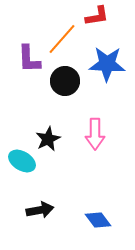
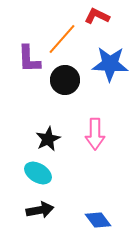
red L-shape: rotated 145 degrees counterclockwise
blue star: moved 3 px right
black circle: moved 1 px up
cyan ellipse: moved 16 px right, 12 px down
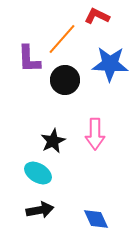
black star: moved 5 px right, 2 px down
blue diamond: moved 2 px left, 1 px up; rotated 12 degrees clockwise
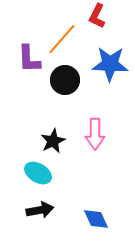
red L-shape: rotated 90 degrees counterclockwise
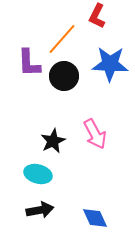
purple L-shape: moved 4 px down
black circle: moved 1 px left, 4 px up
pink arrow: rotated 28 degrees counterclockwise
cyan ellipse: moved 1 px down; rotated 16 degrees counterclockwise
blue diamond: moved 1 px left, 1 px up
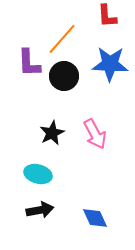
red L-shape: moved 10 px right; rotated 30 degrees counterclockwise
black star: moved 1 px left, 8 px up
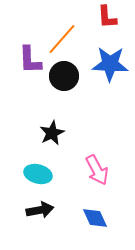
red L-shape: moved 1 px down
purple L-shape: moved 1 px right, 3 px up
pink arrow: moved 2 px right, 36 px down
